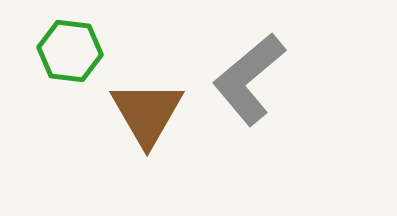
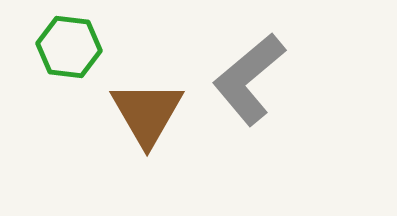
green hexagon: moved 1 px left, 4 px up
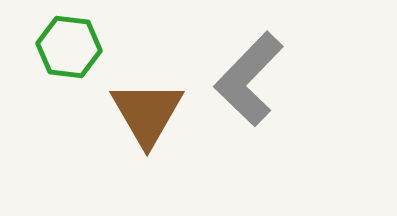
gray L-shape: rotated 6 degrees counterclockwise
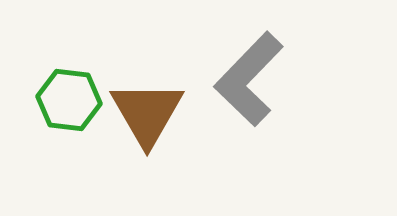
green hexagon: moved 53 px down
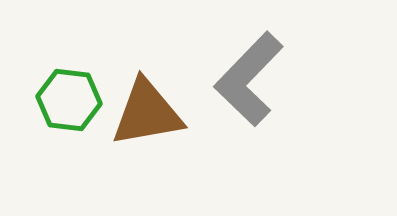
brown triangle: rotated 50 degrees clockwise
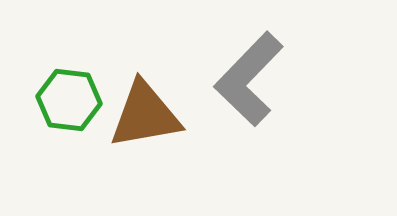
brown triangle: moved 2 px left, 2 px down
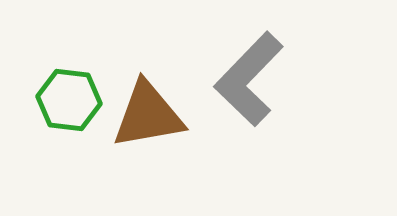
brown triangle: moved 3 px right
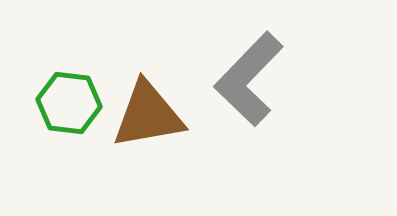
green hexagon: moved 3 px down
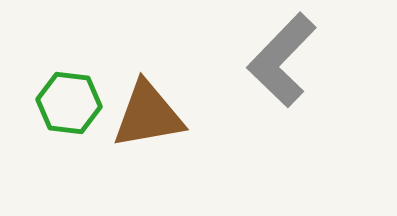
gray L-shape: moved 33 px right, 19 px up
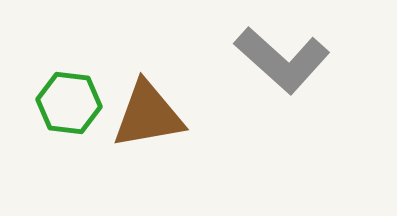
gray L-shape: rotated 92 degrees counterclockwise
